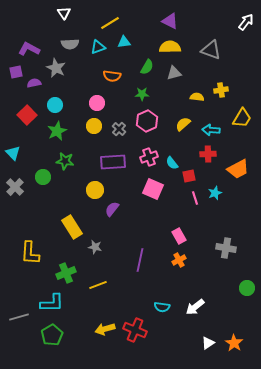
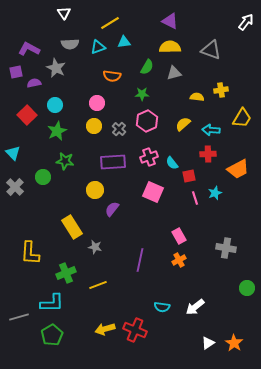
pink square at (153, 189): moved 3 px down
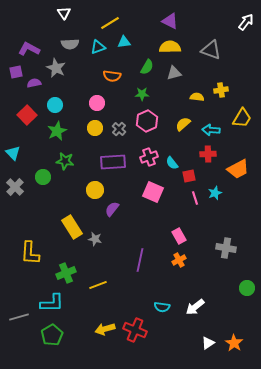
yellow circle at (94, 126): moved 1 px right, 2 px down
gray star at (95, 247): moved 8 px up
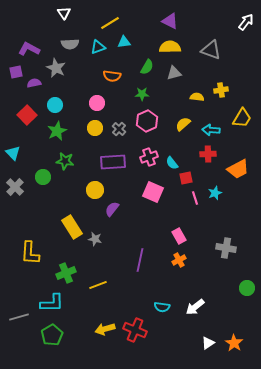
red square at (189, 176): moved 3 px left, 2 px down
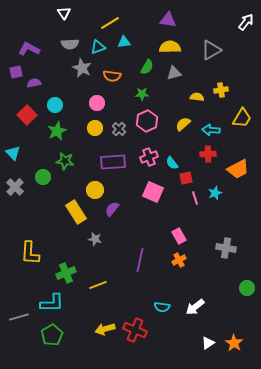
purple triangle at (170, 21): moved 2 px left, 1 px up; rotated 18 degrees counterclockwise
gray triangle at (211, 50): rotated 50 degrees counterclockwise
gray star at (56, 68): moved 26 px right
yellow rectangle at (72, 227): moved 4 px right, 15 px up
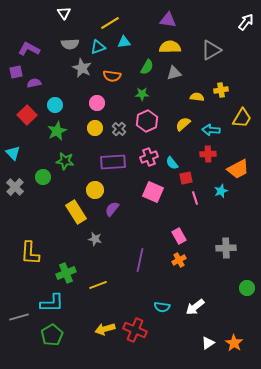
cyan star at (215, 193): moved 6 px right, 2 px up
gray cross at (226, 248): rotated 12 degrees counterclockwise
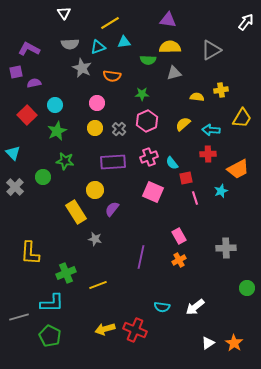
green semicircle at (147, 67): moved 1 px right, 7 px up; rotated 63 degrees clockwise
purple line at (140, 260): moved 1 px right, 3 px up
green pentagon at (52, 335): moved 2 px left, 1 px down; rotated 15 degrees counterclockwise
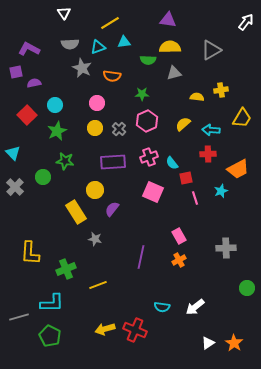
green cross at (66, 273): moved 4 px up
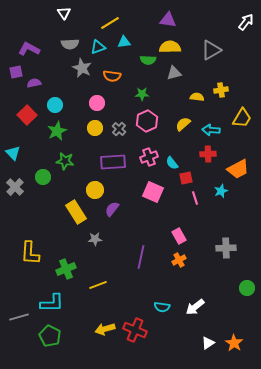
gray star at (95, 239): rotated 16 degrees counterclockwise
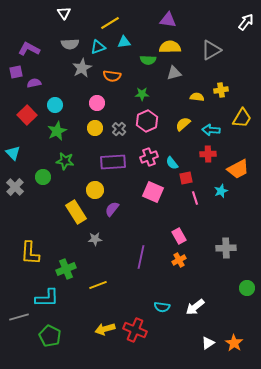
gray star at (82, 68): rotated 18 degrees clockwise
cyan L-shape at (52, 303): moved 5 px left, 5 px up
